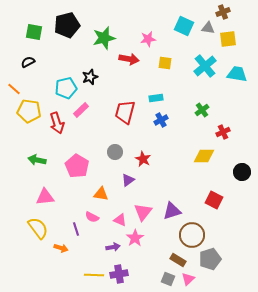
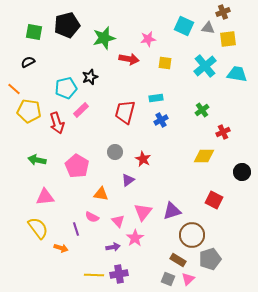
pink triangle at (120, 220): moved 2 px left, 1 px down; rotated 24 degrees clockwise
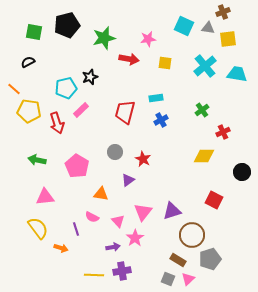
purple cross at (119, 274): moved 3 px right, 3 px up
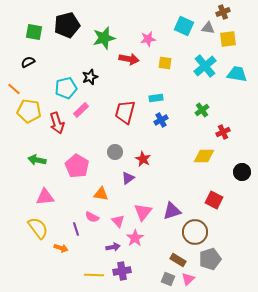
purple triangle at (128, 180): moved 2 px up
brown circle at (192, 235): moved 3 px right, 3 px up
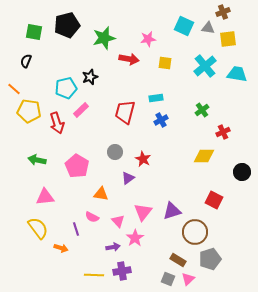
black semicircle at (28, 62): moved 2 px left, 1 px up; rotated 40 degrees counterclockwise
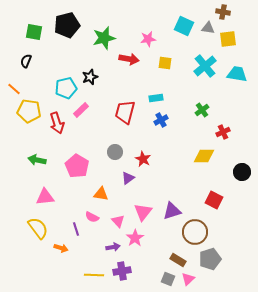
brown cross at (223, 12): rotated 32 degrees clockwise
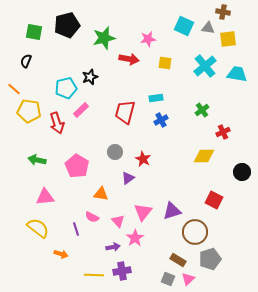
yellow semicircle at (38, 228): rotated 15 degrees counterclockwise
orange arrow at (61, 248): moved 6 px down
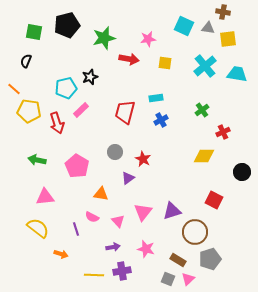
pink star at (135, 238): moved 11 px right, 11 px down; rotated 24 degrees counterclockwise
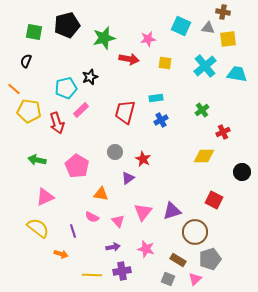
cyan square at (184, 26): moved 3 px left
pink triangle at (45, 197): rotated 18 degrees counterclockwise
purple line at (76, 229): moved 3 px left, 2 px down
yellow line at (94, 275): moved 2 px left
pink triangle at (188, 279): moved 7 px right
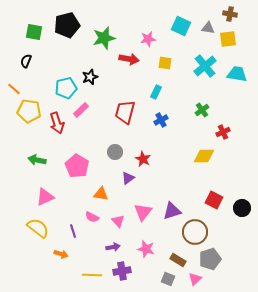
brown cross at (223, 12): moved 7 px right, 2 px down
cyan rectangle at (156, 98): moved 6 px up; rotated 56 degrees counterclockwise
black circle at (242, 172): moved 36 px down
